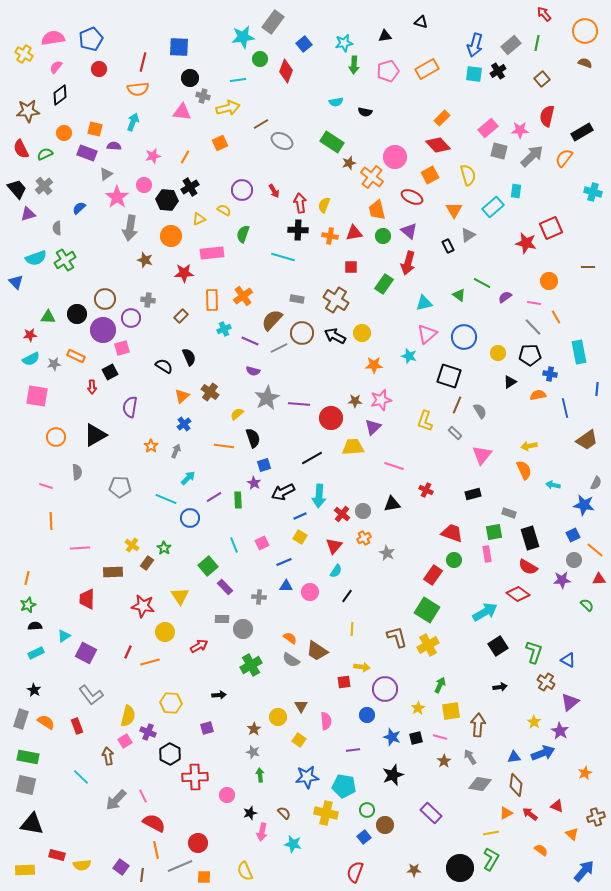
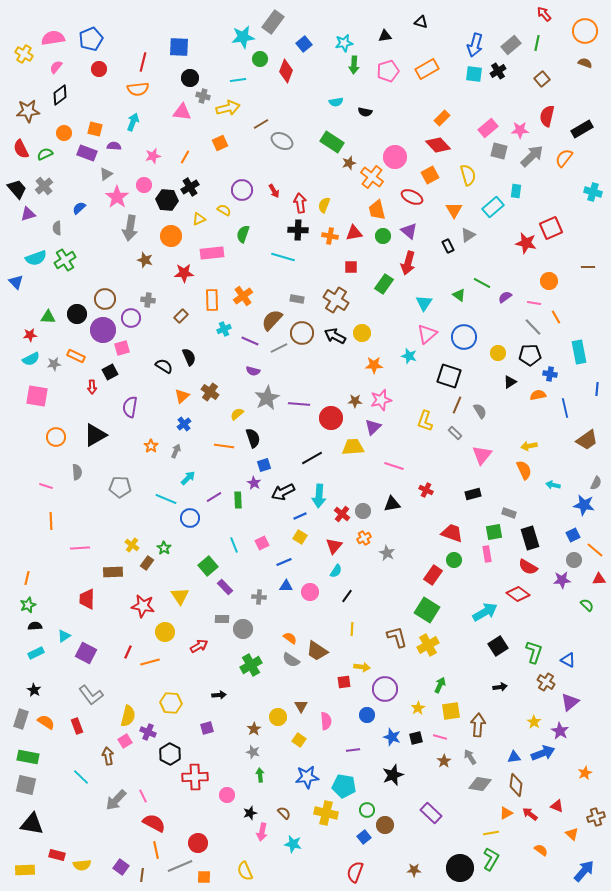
black rectangle at (582, 132): moved 3 px up
cyan triangle at (424, 303): rotated 42 degrees counterclockwise
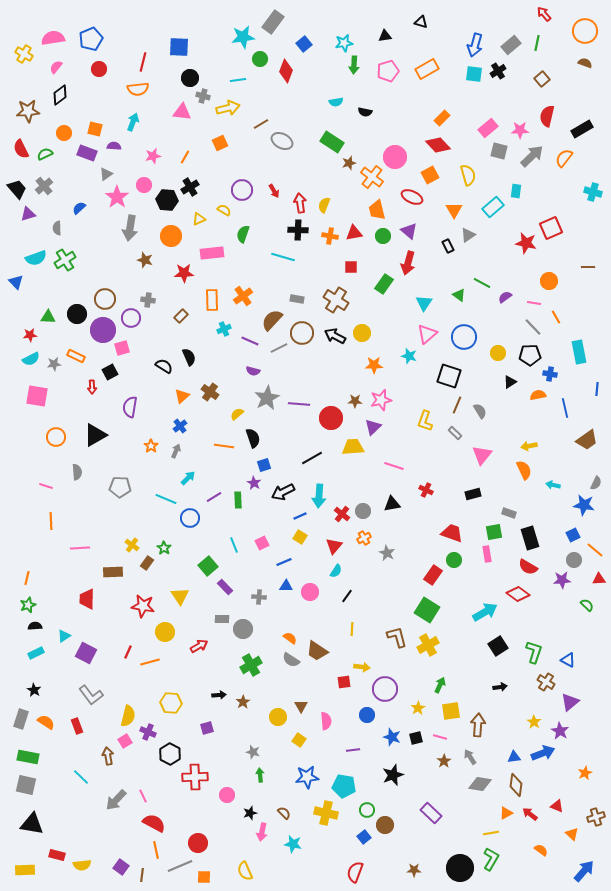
blue cross at (184, 424): moved 4 px left, 2 px down
brown star at (254, 729): moved 11 px left, 27 px up
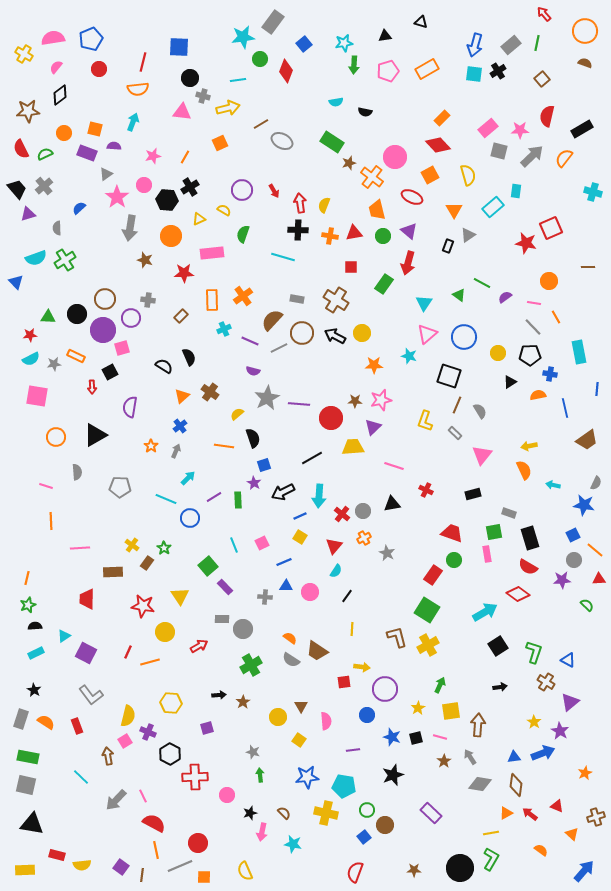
black rectangle at (448, 246): rotated 48 degrees clockwise
gray cross at (259, 597): moved 6 px right
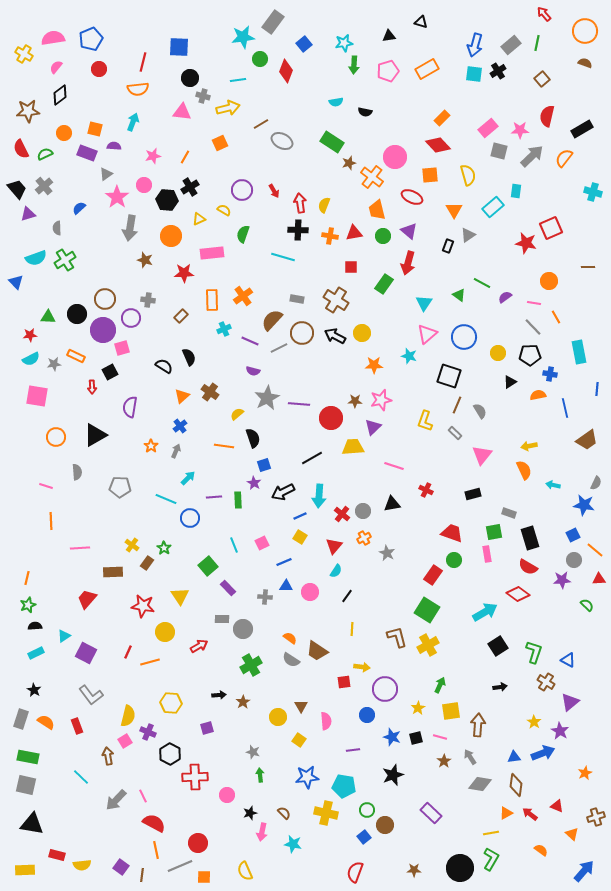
black triangle at (385, 36): moved 4 px right
orange square at (430, 175): rotated 24 degrees clockwise
purple line at (214, 497): rotated 28 degrees clockwise
purple rectangle at (225, 587): moved 3 px right, 1 px down
red trapezoid at (87, 599): rotated 40 degrees clockwise
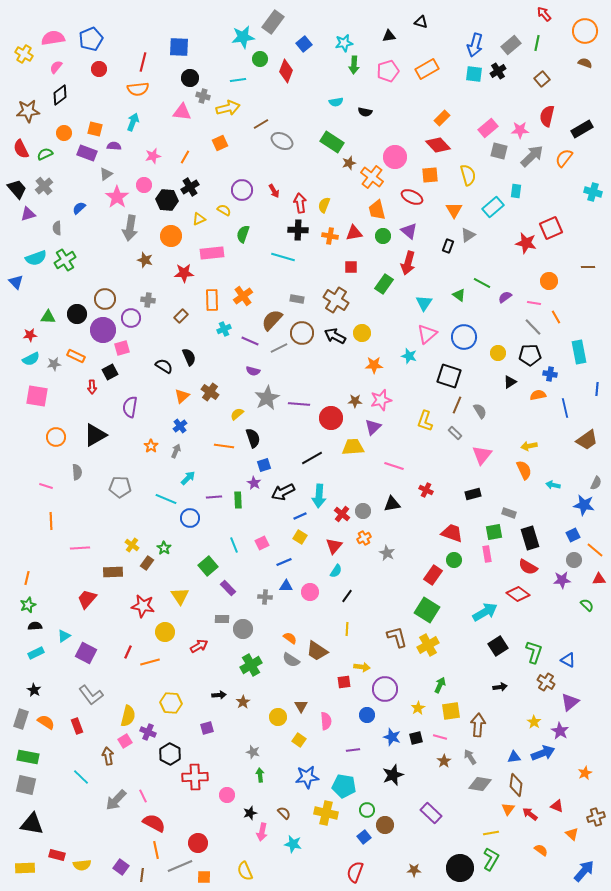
yellow line at (352, 629): moved 5 px left
orange triangle at (506, 813): moved 2 px right, 4 px up; rotated 24 degrees counterclockwise
yellow rectangle at (25, 870): moved 2 px up
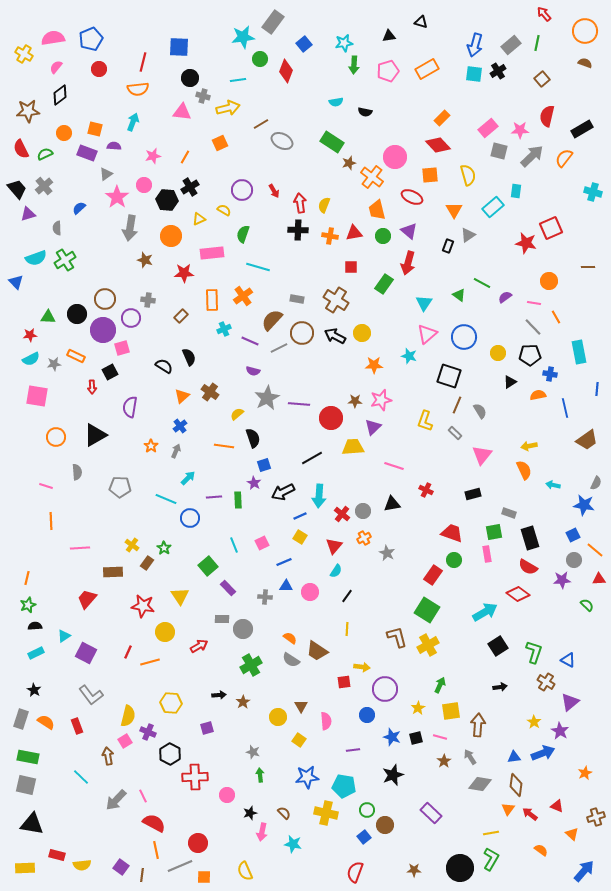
cyan line at (283, 257): moved 25 px left, 10 px down
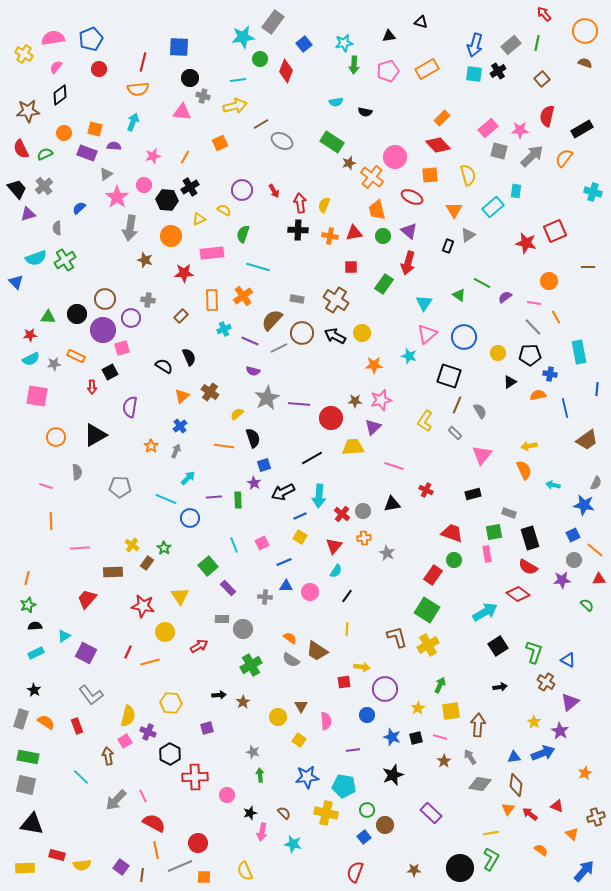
yellow arrow at (228, 108): moved 7 px right, 2 px up
red square at (551, 228): moved 4 px right, 3 px down
yellow L-shape at (425, 421): rotated 15 degrees clockwise
orange cross at (364, 538): rotated 24 degrees clockwise
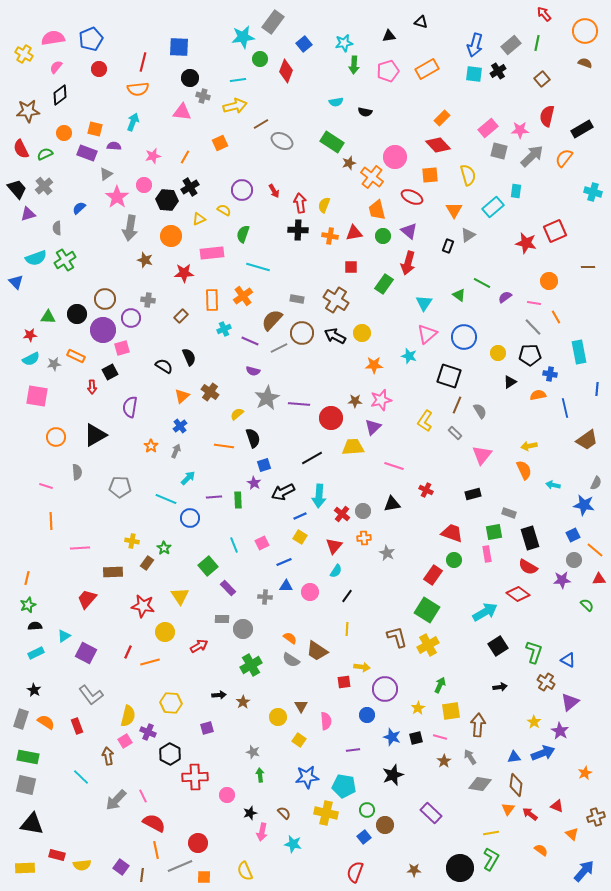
yellow cross at (132, 545): moved 4 px up; rotated 24 degrees counterclockwise
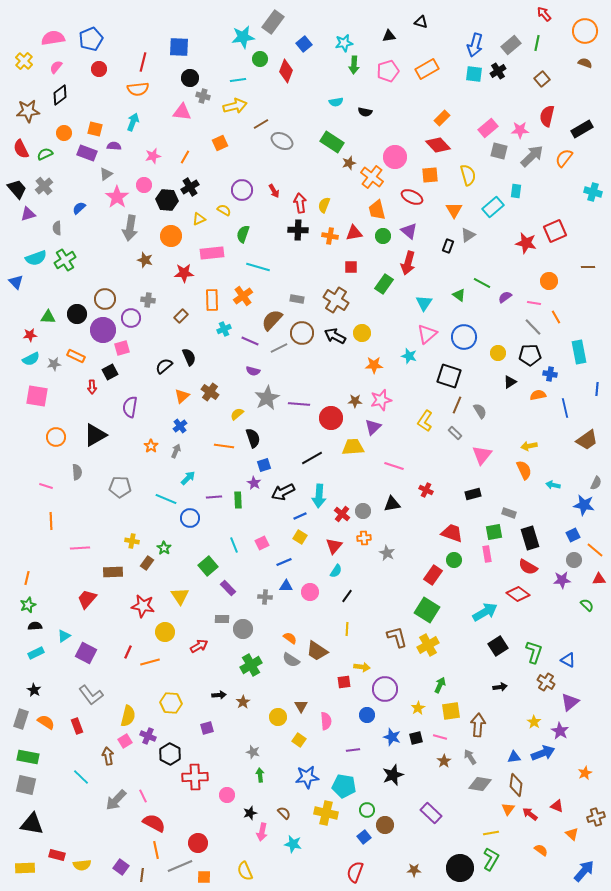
yellow cross at (24, 54): moved 7 px down; rotated 12 degrees clockwise
black semicircle at (164, 366): rotated 72 degrees counterclockwise
purple cross at (148, 732): moved 4 px down
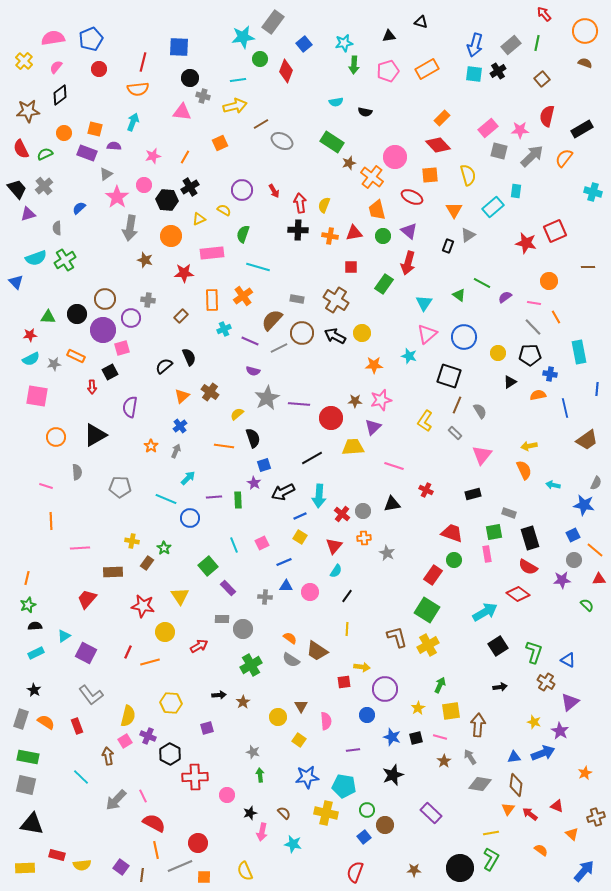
yellow star at (534, 722): rotated 16 degrees counterclockwise
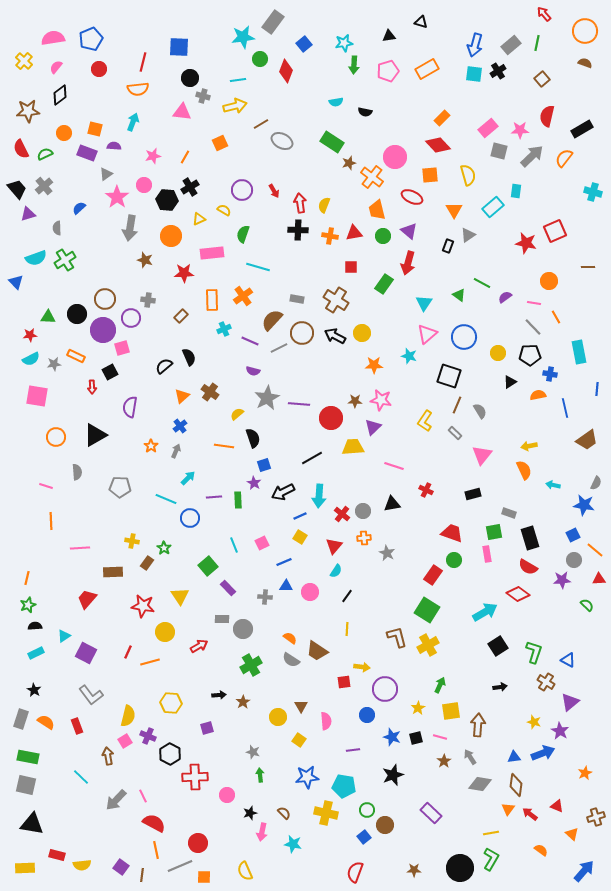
pink star at (381, 400): rotated 25 degrees clockwise
